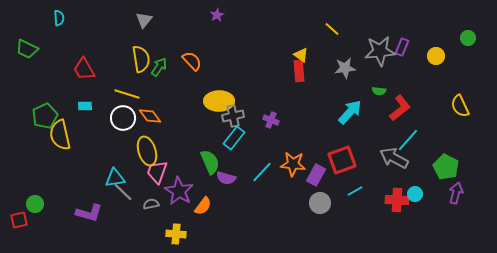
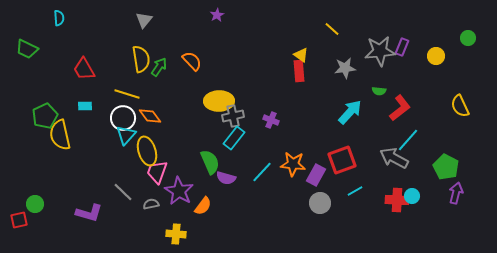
cyan triangle at (115, 178): moved 11 px right, 43 px up; rotated 40 degrees counterclockwise
cyan circle at (415, 194): moved 3 px left, 2 px down
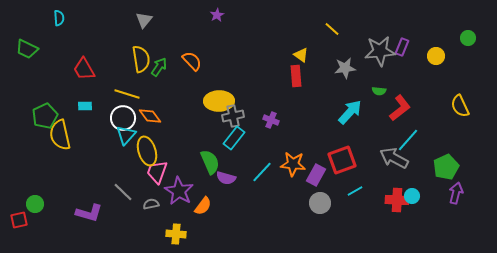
red rectangle at (299, 71): moved 3 px left, 5 px down
green pentagon at (446, 167): rotated 20 degrees clockwise
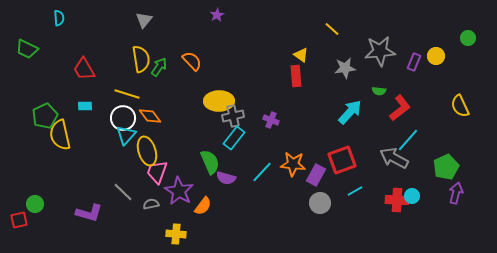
purple rectangle at (402, 47): moved 12 px right, 15 px down
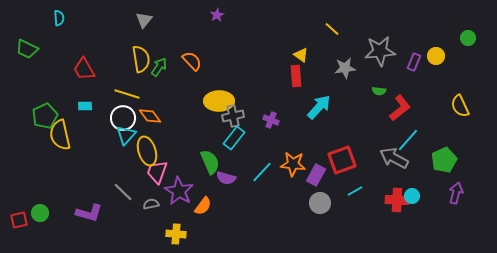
cyan arrow at (350, 112): moved 31 px left, 5 px up
green pentagon at (446, 167): moved 2 px left, 7 px up
green circle at (35, 204): moved 5 px right, 9 px down
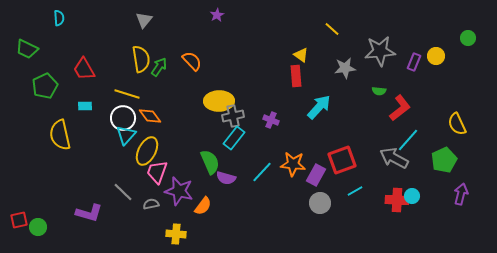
yellow semicircle at (460, 106): moved 3 px left, 18 px down
green pentagon at (45, 116): moved 30 px up
yellow ellipse at (147, 151): rotated 44 degrees clockwise
purple star at (179, 191): rotated 16 degrees counterclockwise
purple arrow at (456, 193): moved 5 px right, 1 px down
green circle at (40, 213): moved 2 px left, 14 px down
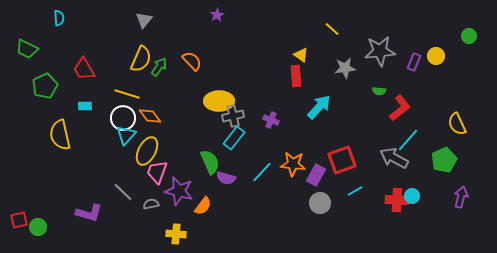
green circle at (468, 38): moved 1 px right, 2 px up
yellow semicircle at (141, 59): rotated 32 degrees clockwise
purple arrow at (461, 194): moved 3 px down
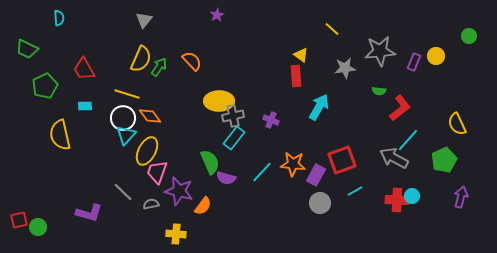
cyan arrow at (319, 107): rotated 12 degrees counterclockwise
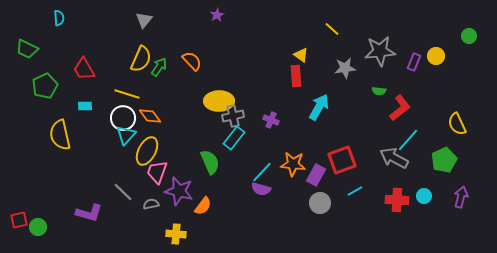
purple semicircle at (226, 178): moved 35 px right, 11 px down
cyan circle at (412, 196): moved 12 px right
